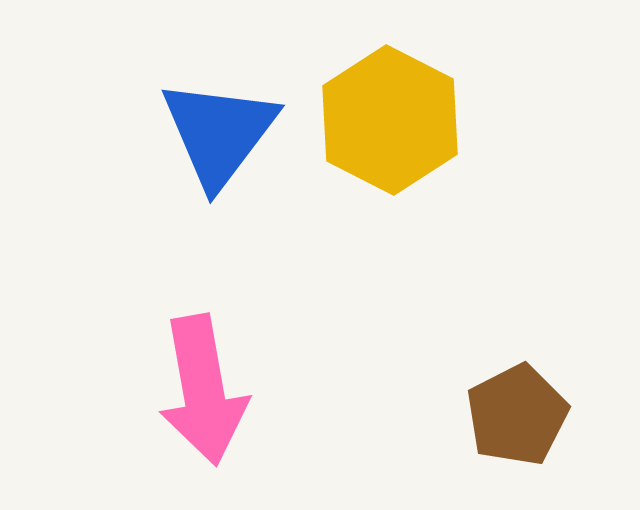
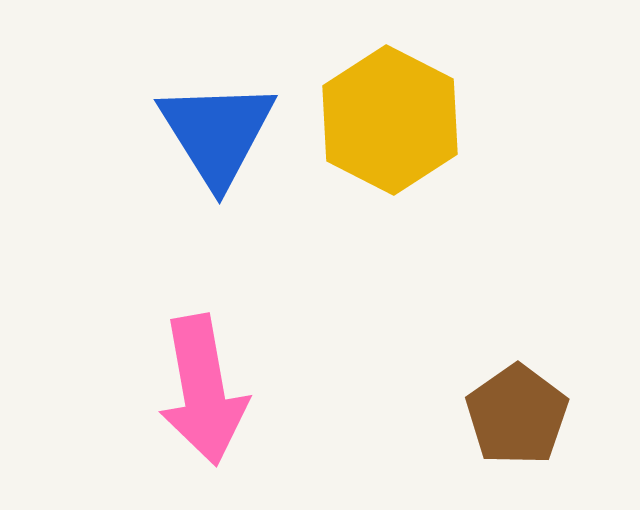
blue triangle: moved 2 px left; rotated 9 degrees counterclockwise
brown pentagon: rotated 8 degrees counterclockwise
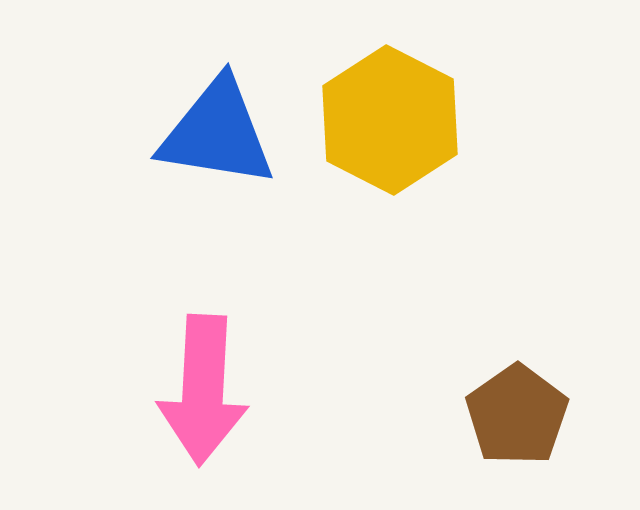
blue triangle: rotated 49 degrees counterclockwise
pink arrow: rotated 13 degrees clockwise
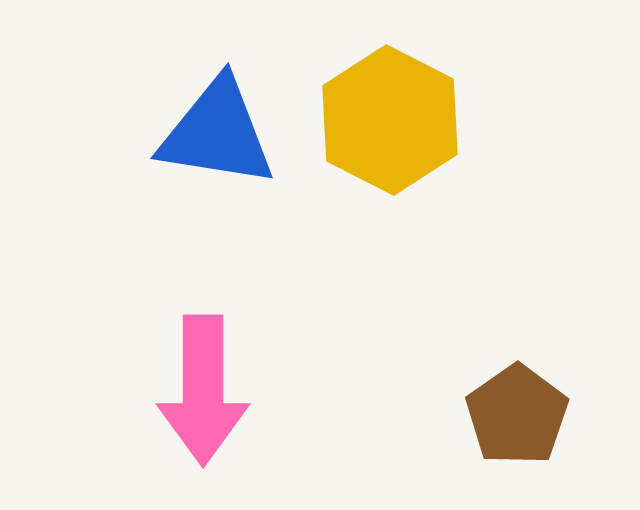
pink arrow: rotated 3 degrees counterclockwise
